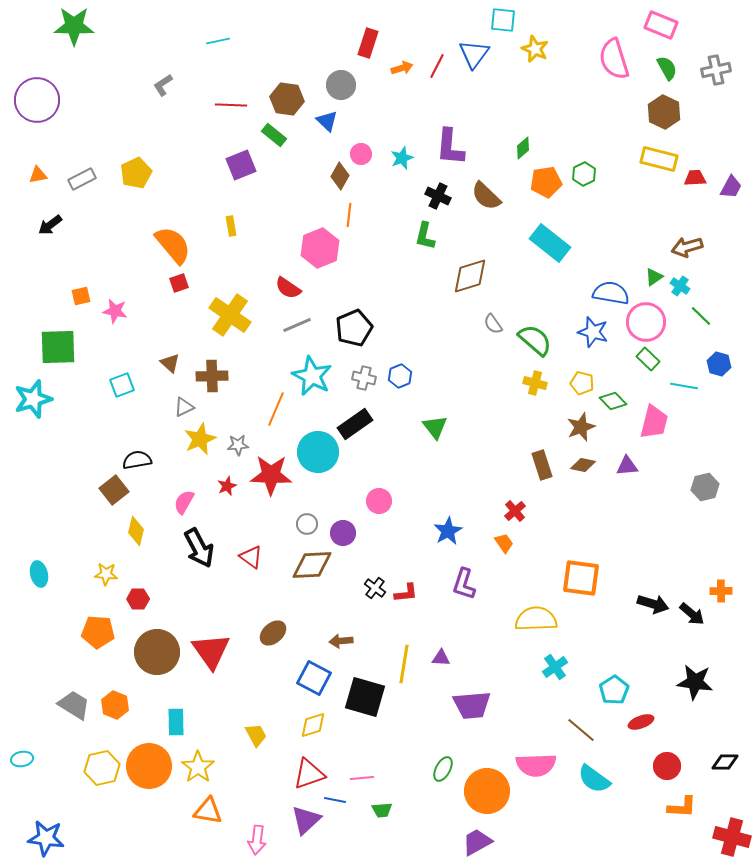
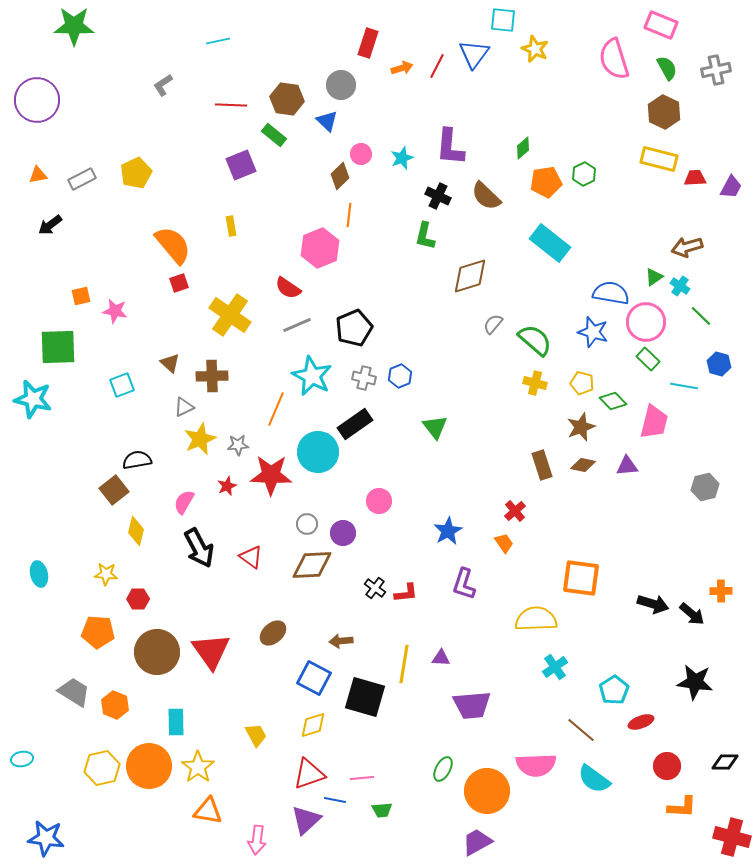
brown diamond at (340, 176): rotated 16 degrees clockwise
gray semicircle at (493, 324): rotated 75 degrees clockwise
cyan star at (33, 399): rotated 30 degrees clockwise
gray trapezoid at (74, 705): moved 13 px up
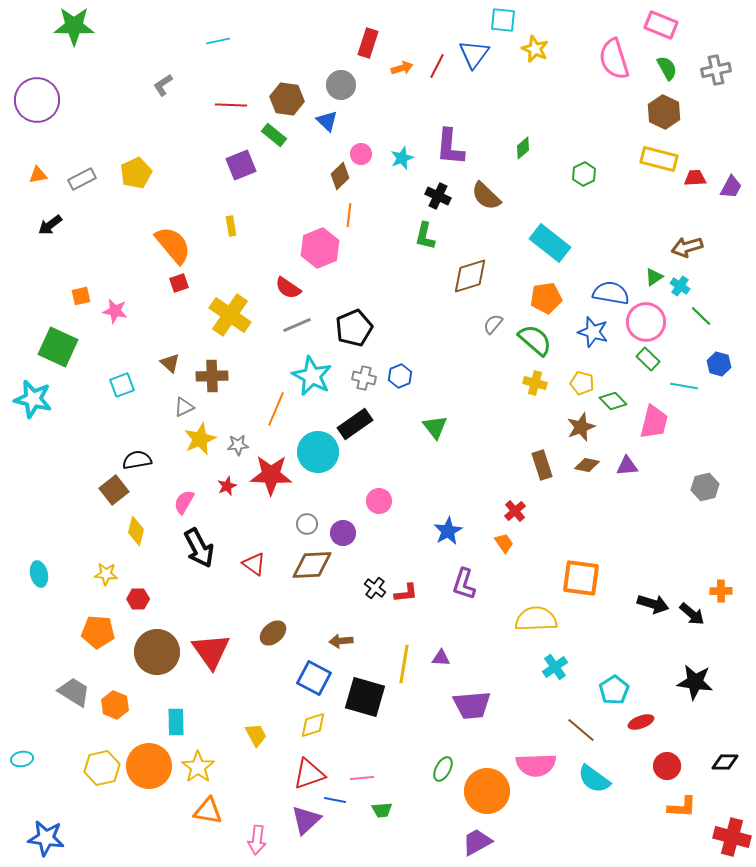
orange pentagon at (546, 182): moved 116 px down
green square at (58, 347): rotated 27 degrees clockwise
brown diamond at (583, 465): moved 4 px right
red triangle at (251, 557): moved 3 px right, 7 px down
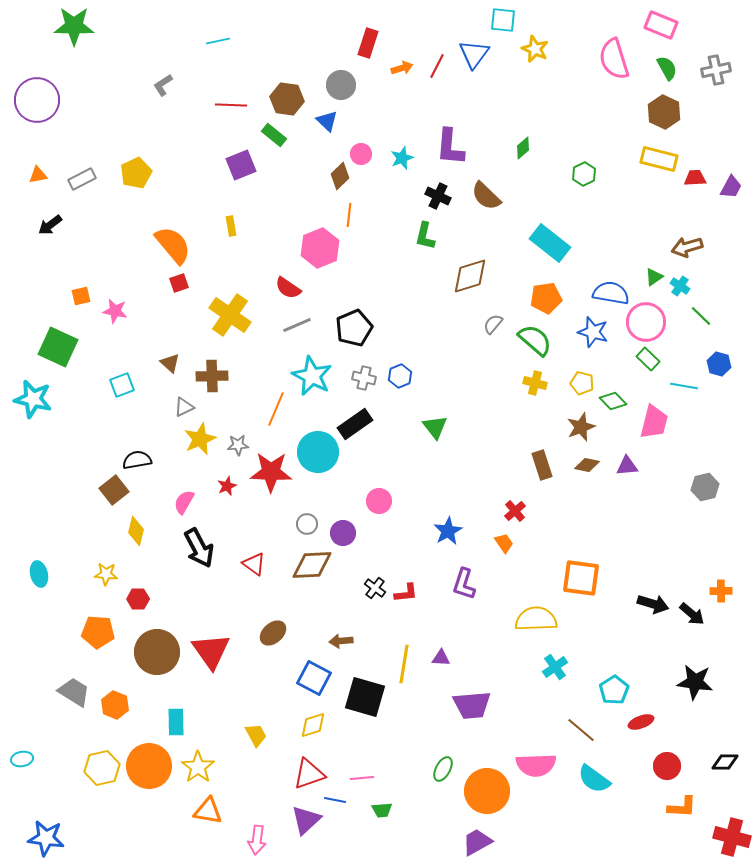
red star at (271, 475): moved 3 px up
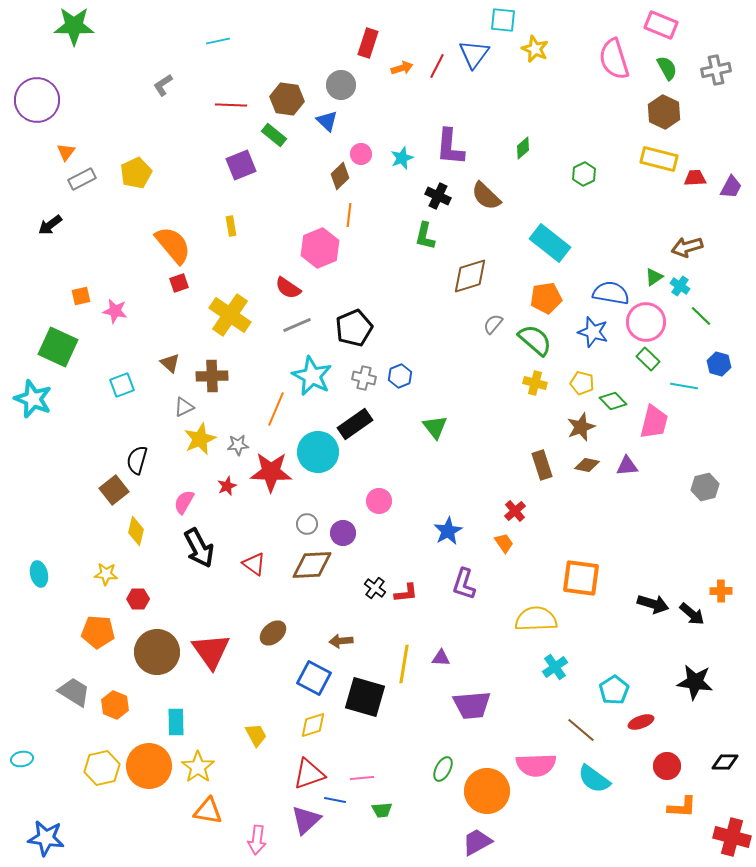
orange triangle at (38, 175): moved 28 px right, 23 px up; rotated 42 degrees counterclockwise
cyan star at (33, 399): rotated 9 degrees clockwise
black semicircle at (137, 460): rotated 64 degrees counterclockwise
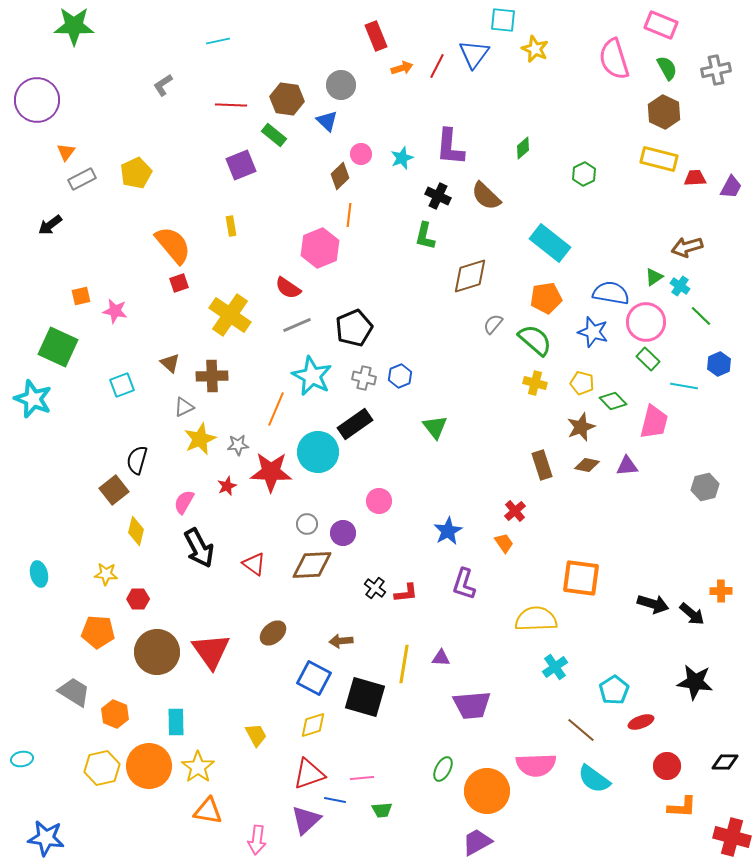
red rectangle at (368, 43): moved 8 px right, 7 px up; rotated 40 degrees counterclockwise
blue hexagon at (719, 364): rotated 20 degrees clockwise
orange hexagon at (115, 705): moved 9 px down
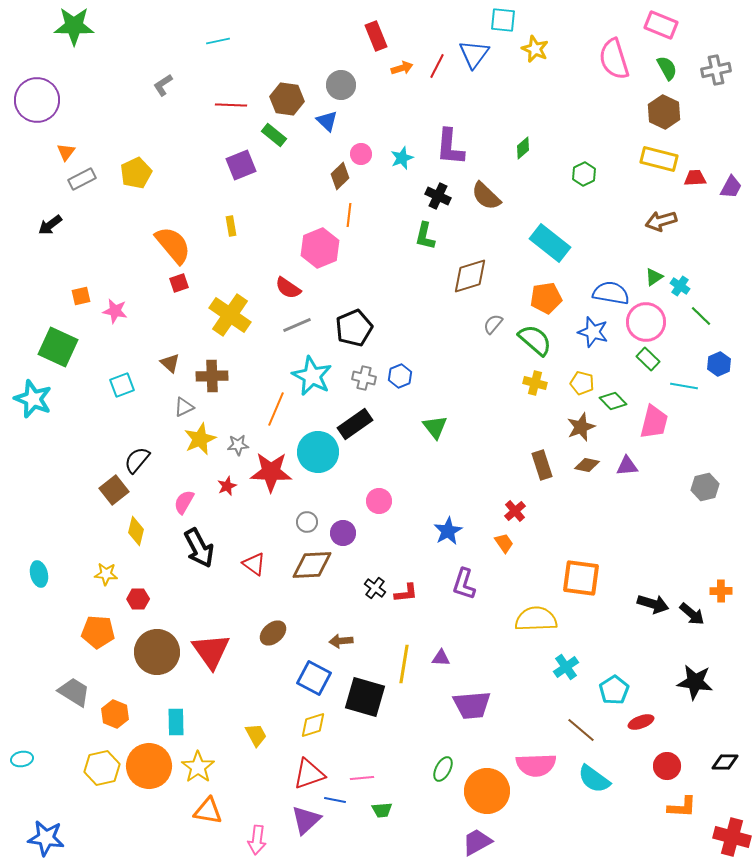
brown arrow at (687, 247): moved 26 px left, 26 px up
black semicircle at (137, 460): rotated 24 degrees clockwise
gray circle at (307, 524): moved 2 px up
cyan cross at (555, 667): moved 11 px right
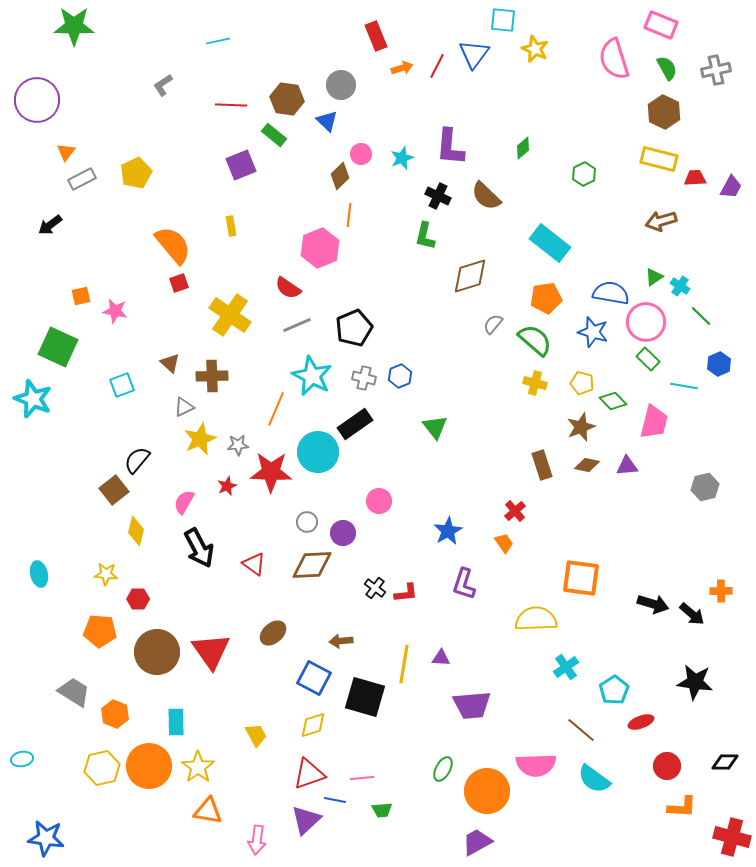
orange pentagon at (98, 632): moved 2 px right, 1 px up
